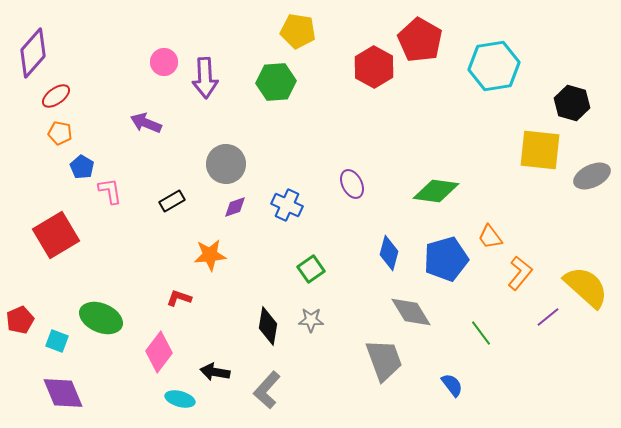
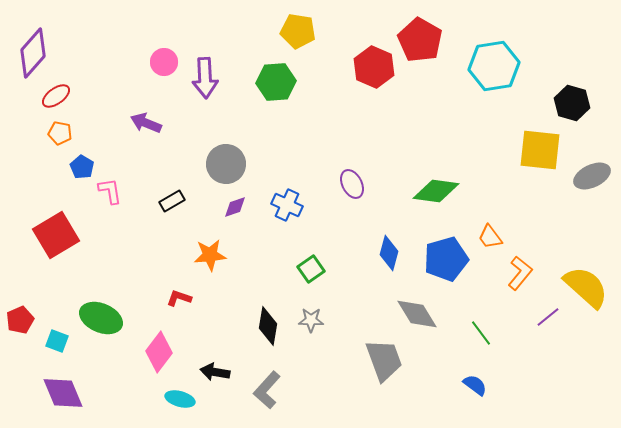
red hexagon at (374, 67): rotated 6 degrees counterclockwise
gray diamond at (411, 312): moved 6 px right, 2 px down
blue semicircle at (452, 385): moved 23 px right; rotated 15 degrees counterclockwise
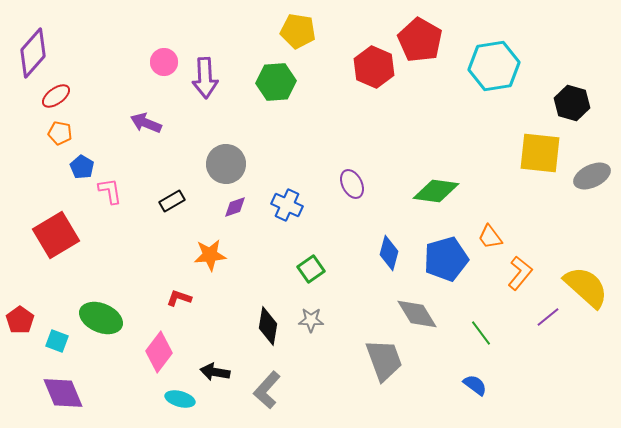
yellow square at (540, 150): moved 3 px down
red pentagon at (20, 320): rotated 12 degrees counterclockwise
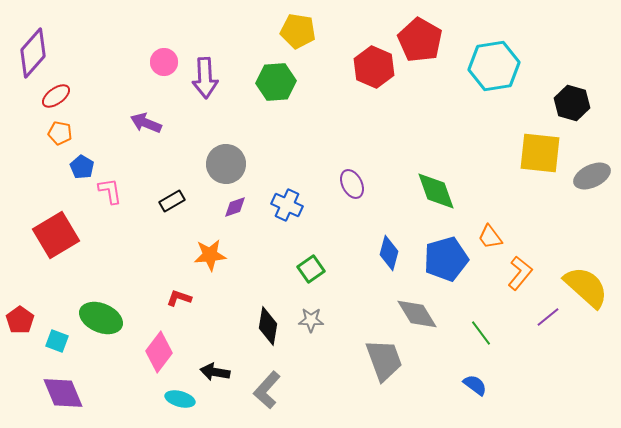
green diamond at (436, 191): rotated 63 degrees clockwise
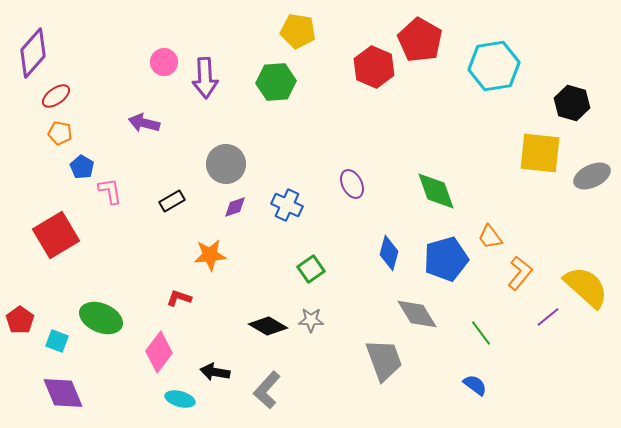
purple arrow at (146, 123): moved 2 px left; rotated 8 degrees counterclockwise
black diamond at (268, 326): rotated 69 degrees counterclockwise
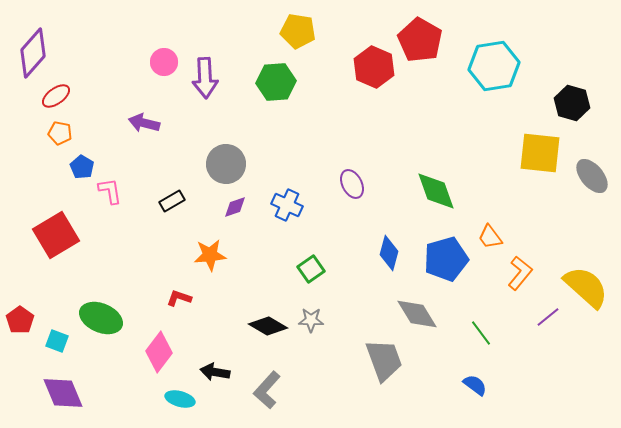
gray ellipse at (592, 176): rotated 75 degrees clockwise
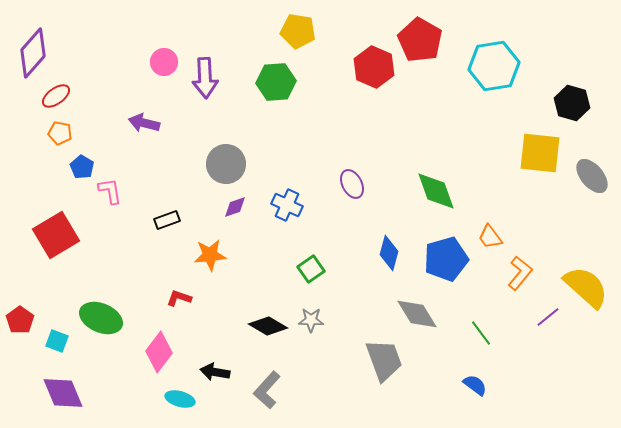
black rectangle at (172, 201): moved 5 px left, 19 px down; rotated 10 degrees clockwise
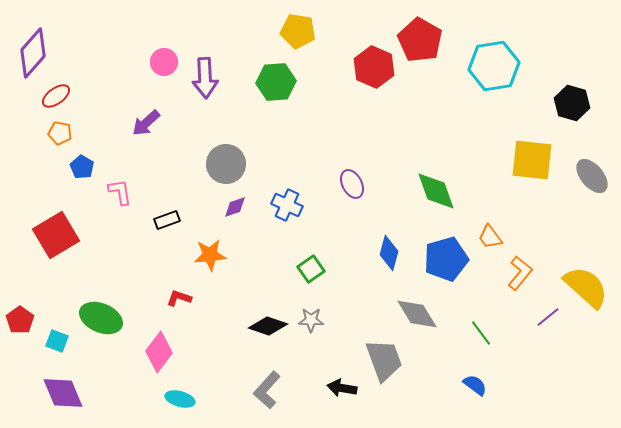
purple arrow at (144, 123): moved 2 px right; rotated 56 degrees counterclockwise
yellow square at (540, 153): moved 8 px left, 7 px down
pink L-shape at (110, 191): moved 10 px right, 1 px down
black diamond at (268, 326): rotated 12 degrees counterclockwise
black arrow at (215, 372): moved 127 px right, 16 px down
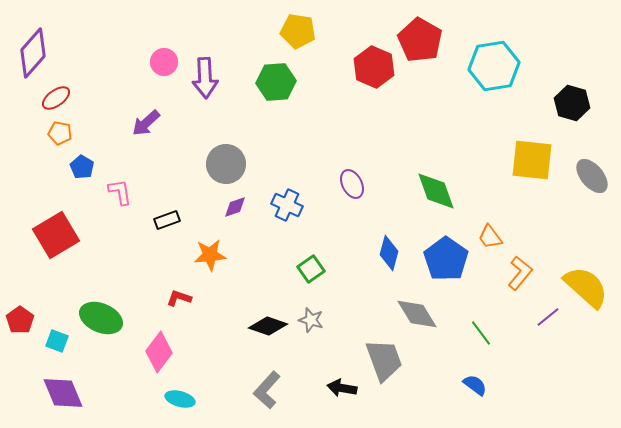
red ellipse at (56, 96): moved 2 px down
blue pentagon at (446, 259): rotated 21 degrees counterclockwise
gray star at (311, 320): rotated 15 degrees clockwise
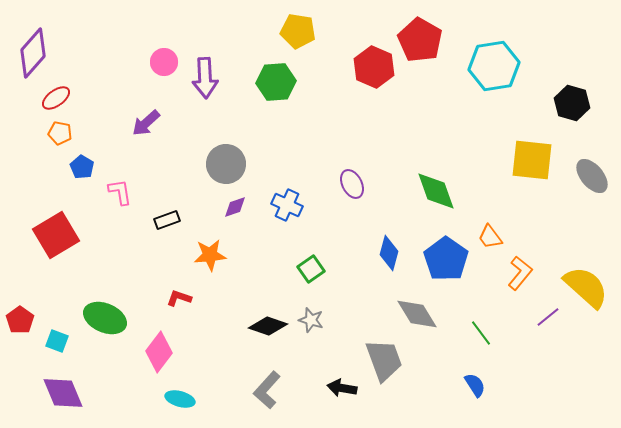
green ellipse at (101, 318): moved 4 px right
blue semicircle at (475, 385): rotated 20 degrees clockwise
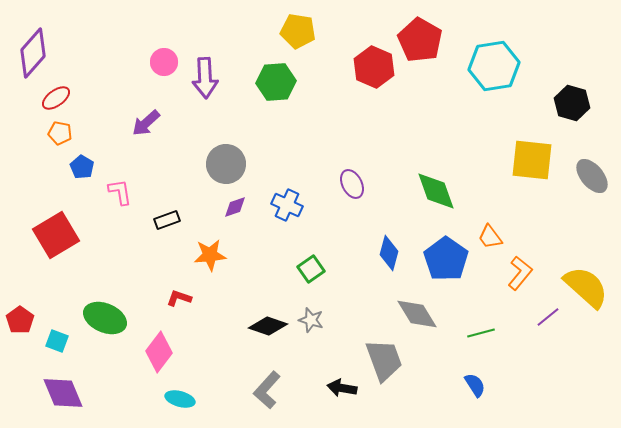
green line at (481, 333): rotated 68 degrees counterclockwise
